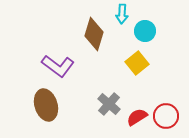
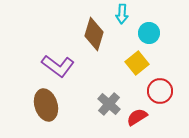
cyan circle: moved 4 px right, 2 px down
red circle: moved 6 px left, 25 px up
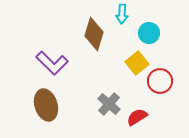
purple L-shape: moved 6 px left, 3 px up; rotated 8 degrees clockwise
red circle: moved 10 px up
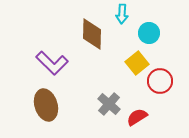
brown diamond: moved 2 px left; rotated 16 degrees counterclockwise
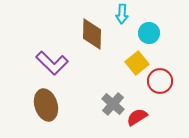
gray cross: moved 4 px right
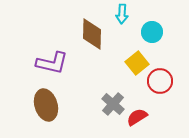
cyan circle: moved 3 px right, 1 px up
purple L-shape: rotated 32 degrees counterclockwise
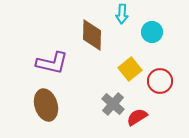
brown diamond: moved 1 px down
yellow square: moved 7 px left, 6 px down
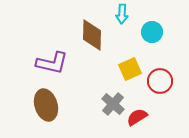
yellow square: rotated 15 degrees clockwise
